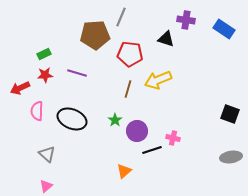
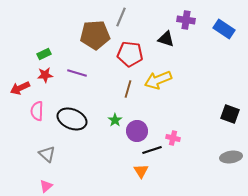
orange triangle: moved 17 px right; rotated 21 degrees counterclockwise
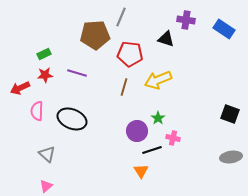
brown line: moved 4 px left, 2 px up
green star: moved 43 px right, 2 px up
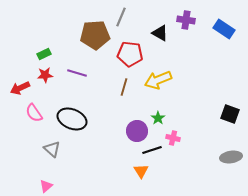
black triangle: moved 6 px left, 6 px up; rotated 12 degrees clockwise
pink semicircle: moved 3 px left, 2 px down; rotated 36 degrees counterclockwise
gray triangle: moved 5 px right, 5 px up
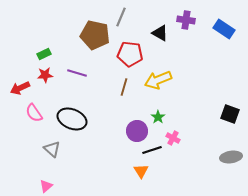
brown pentagon: rotated 16 degrees clockwise
green star: moved 1 px up
pink cross: rotated 16 degrees clockwise
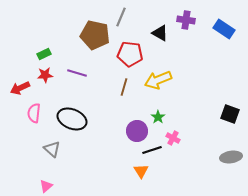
pink semicircle: rotated 42 degrees clockwise
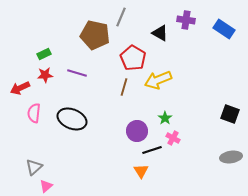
red pentagon: moved 3 px right, 4 px down; rotated 25 degrees clockwise
green star: moved 7 px right, 1 px down
gray triangle: moved 18 px left, 18 px down; rotated 36 degrees clockwise
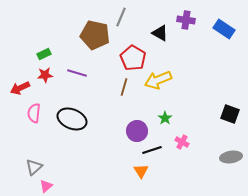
pink cross: moved 9 px right, 4 px down
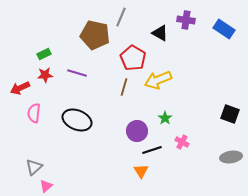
black ellipse: moved 5 px right, 1 px down
